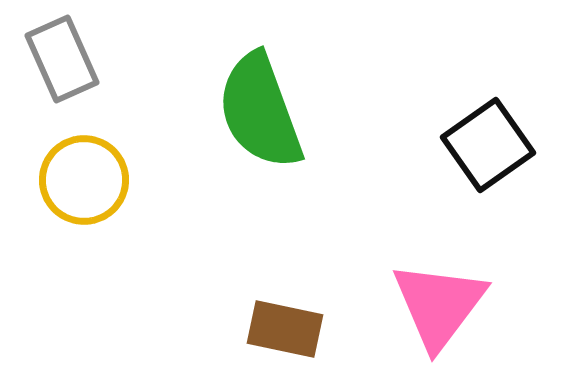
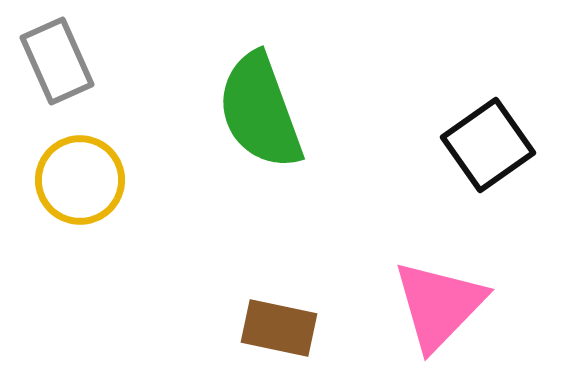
gray rectangle: moved 5 px left, 2 px down
yellow circle: moved 4 px left
pink triangle: rotated 7 degrees clockwise
brown rectangle: moved 6 px left, 1 px up
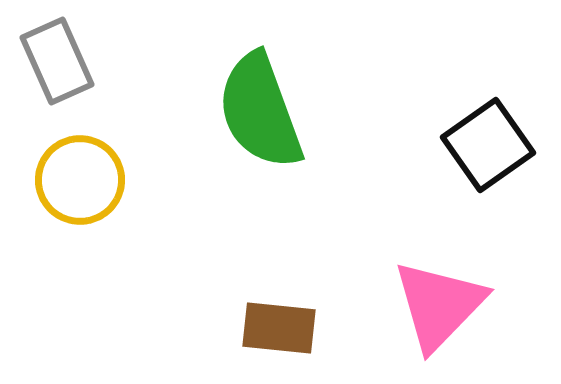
brown rectangle: rotated 6 degrees counterclockwise
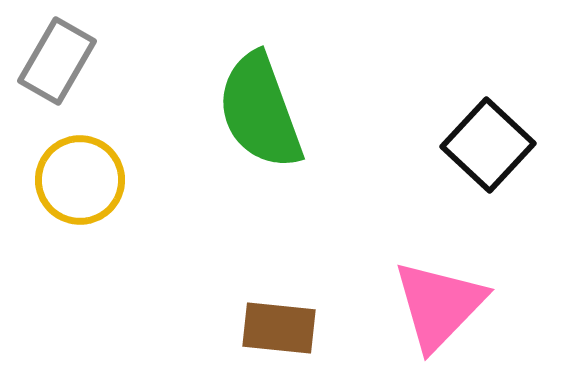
gray rectangle: rotated 54 degrees clockwise
black square: rotated 12 degrees counterclockwise
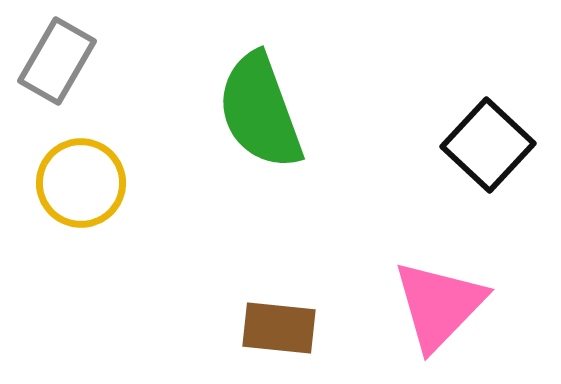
yellow circle: moved 1 px right, 3 px down
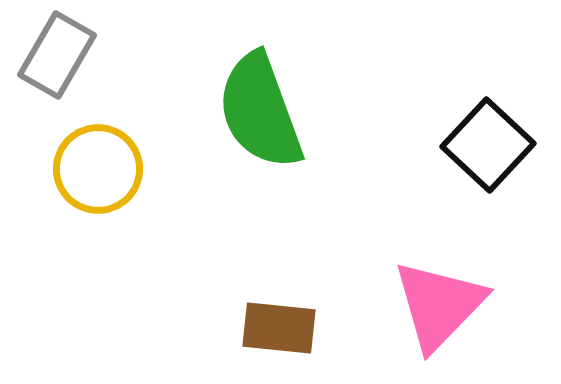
gray rectangle: moved 6 px up
yellow circle: moved 17 px right, 14 px up
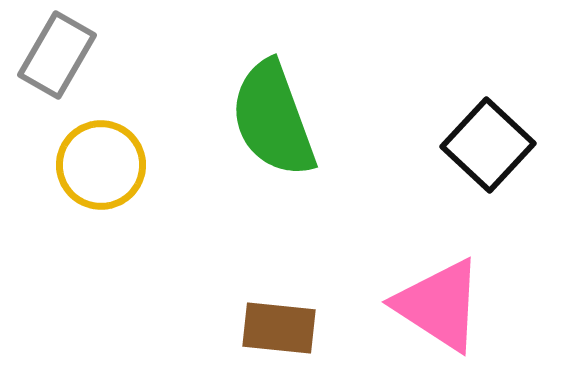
green semicircle: moved 13 px right, 8 px down
yellow circle: moved 3 px right, 4 px up
pink triangle: rotated 41 degrees counterclockwise
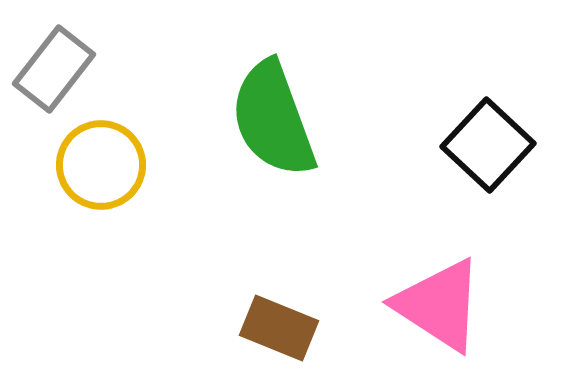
gray rectangle: moved 3 px left, 14 px down; rotated 8 degrees clockwise
brown rectangle: rotated 16 degrees clockwise
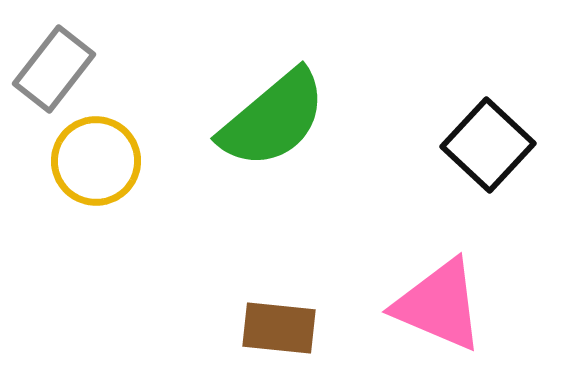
green semicircle: rotated 110 degrees counterclockwise
yellow circle: moved 5 px left, 4 px up
pink triangle: rotated 10 degrees counterclockwise
brown rectangle: rotated 16 degrees counterclockwise
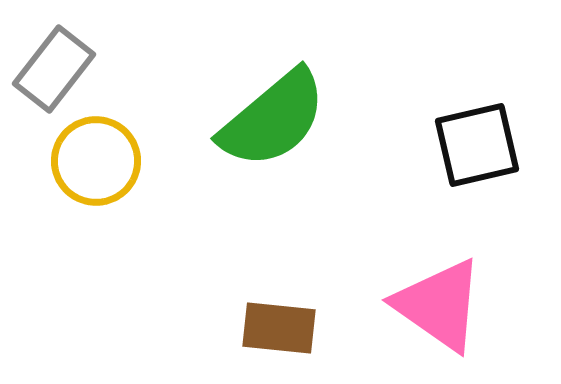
black square: moved 11 px left; rotated 34 degrees clockwise
pink triangle: rotated 12 degrees clockwise
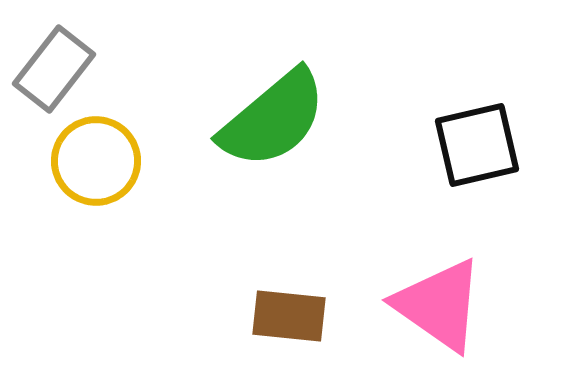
brown rectangle: moved 10 px right, 12 px up
